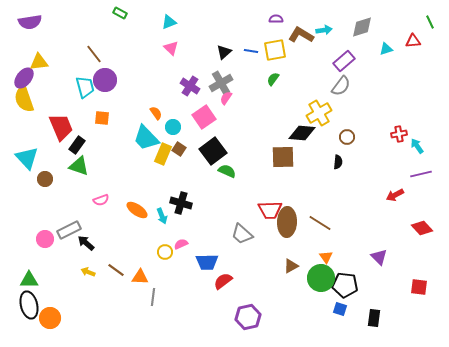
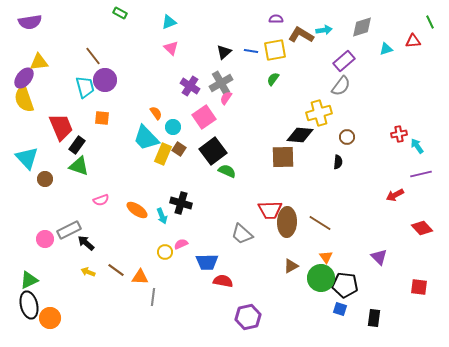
brown line at (94, 54): moved 1 px left, 2 px down
yellow cross at (319, 113): rotated 15 degrees clockwise
black diamond at (302, 133): moved 2 px left, 2 px down
green triangle at (29, 280): rotated 24 degrees counterclockwise
red semicircle at (223, 281): rotated 48 degrees clockwise
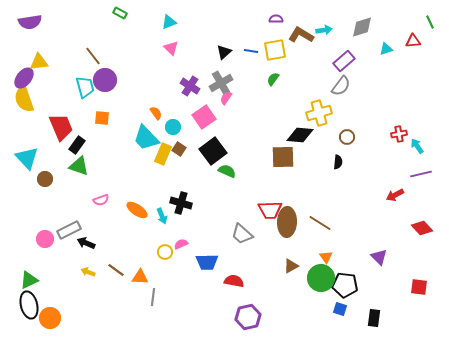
black arrow at (86, 243): rotated 18 degrees counterclockwise
red semicircle at (223, 281): moved 11 px right
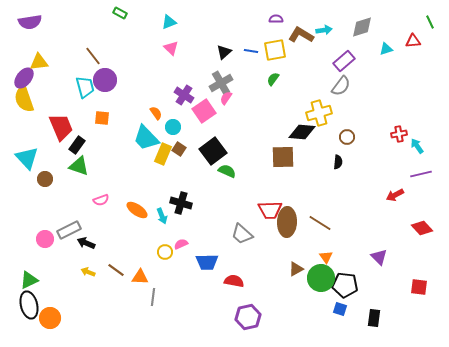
purple cross at (190, 86): moved 6 px left, 9 px down
pink square at (204, 117): moved 6 px up
black diamond at (300, 135): moved 2 px right, 3 px up
brown triangle at (291, 266): moved 5 px right, 3 px down
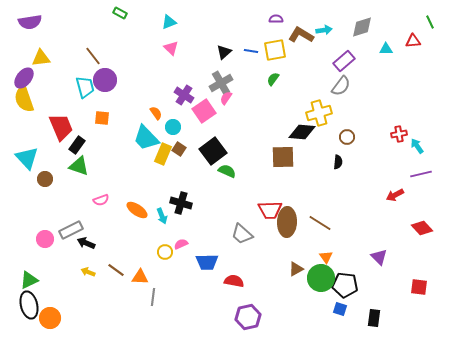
cyan triangle at (386, 49): rotated 16 degrees clockwise
yellow triangle at (39, 62): moved 2 px right, 4 px up
gray rectangle at (69, 230): moved 2 px right
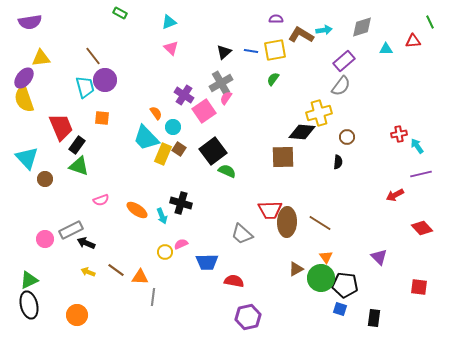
orange circle at (50, 318): moved 27 px right, 3 px up
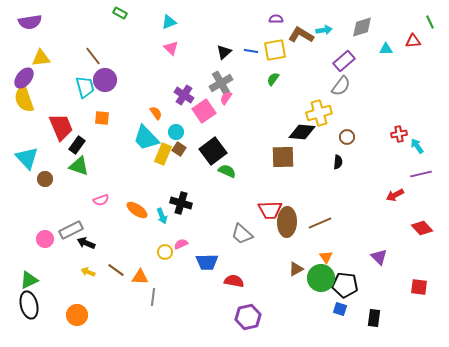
cyan circle at (173, 127): moved 3 px right, 5 px down
brown line at (320, 223): rotated 55 degrees counterclockwise
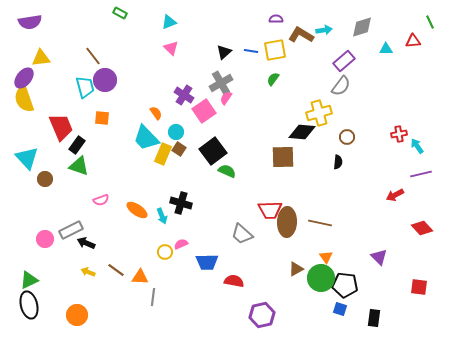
brown line at (320, 223): rotated 35 degrees clockwise
purple hexagon at (248, 317): moved 14 px right, 2 px up
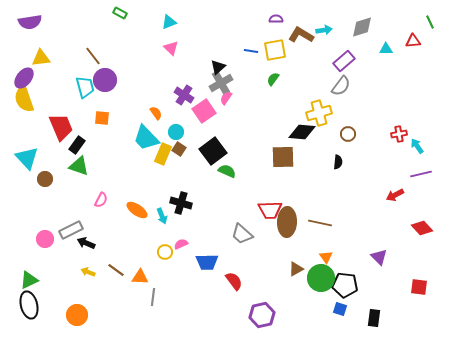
black triangle at (224, 52): moved 6 px left, 15 px down
brown circle at (347, 137): moved 1 px right, 3 px up
pink semicircle at (101, 200): rotated 42 degrees counterclockwise
red semicircle at (234, 281): rotated 42 degrees clockwise
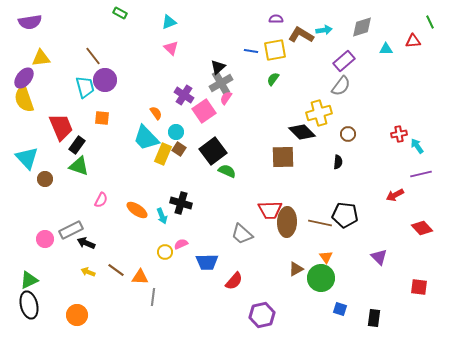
black diamond at (302, 132): rotated 40 degrees clockwise
red semicircle at (234, 281): rotated 78 degrees clockwise
black pentagon at (345, 285): moved 70 px up
